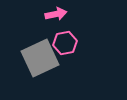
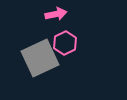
pink hexagon: rotated 15 degrees counterclockwise
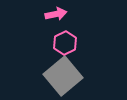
gray square: moved 23 px right, 18 px down; rotated 15 degrees counterclockwise
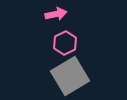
gray square: moved 7 px right; rotated 9 degrees clockwise
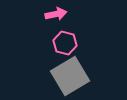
pink hexagon: rotated 20 degrees counterclockwise
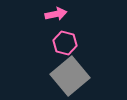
gray square: rotated 9 degrees counterclockwise
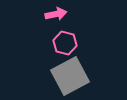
gray square: rotated 12 degrees clockwise
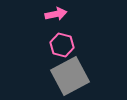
pink hexagon: moved 3 px left, 2 px down
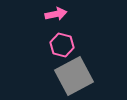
gray square: moved 4 px right
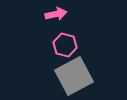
pink hexagon: moved 3 px right
